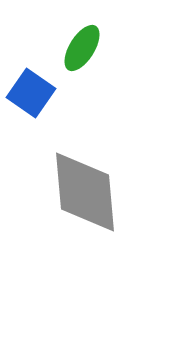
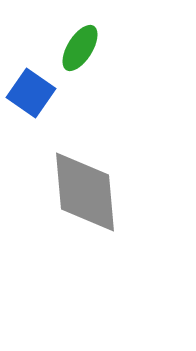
green ellipse: moved 2 px left
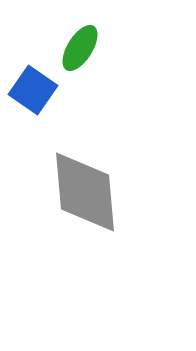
blue square: moved 2 px right, 3 px up
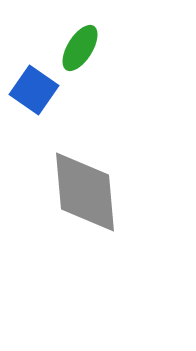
blue square: moved 1 px right
